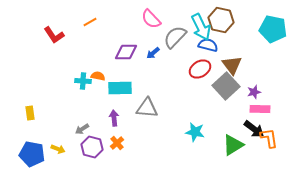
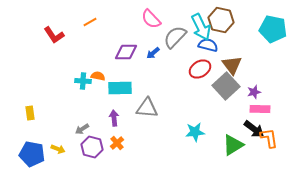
cyan star: rotated 18 degrees counterclockwise
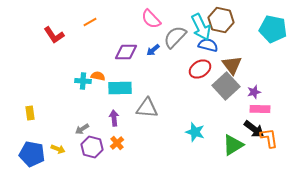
blue arrow: moved 3 px up
cyan star: rotated 24 degrees clockwise
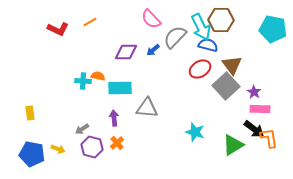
brown hexagon: rotated 10 degrees counterclockwise
red L-shape: moved 4 px right, 6 px up; rotated 30 degrees counterclockwise
purple star: rotated 24 degrees counterclockwise
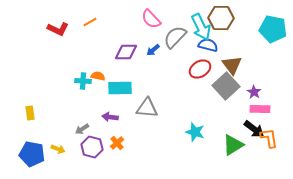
brown hexagon: moved 2 px up
purple arrow: moved 4 px left, 1 px up; rotated 77 degrees counterclockwise
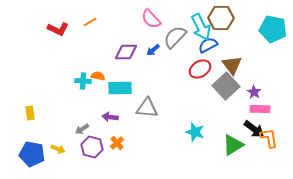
blue semicircle: rotated 42 degrees counterclockwise
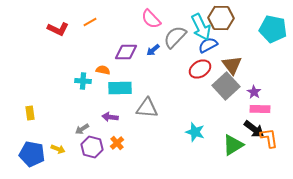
orange semicircle: moved 5 px right, 6 px up
